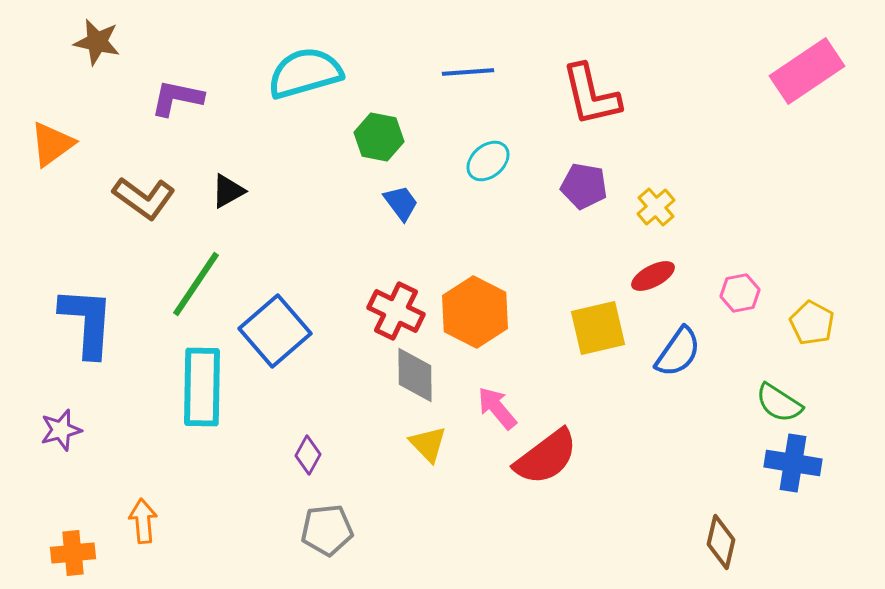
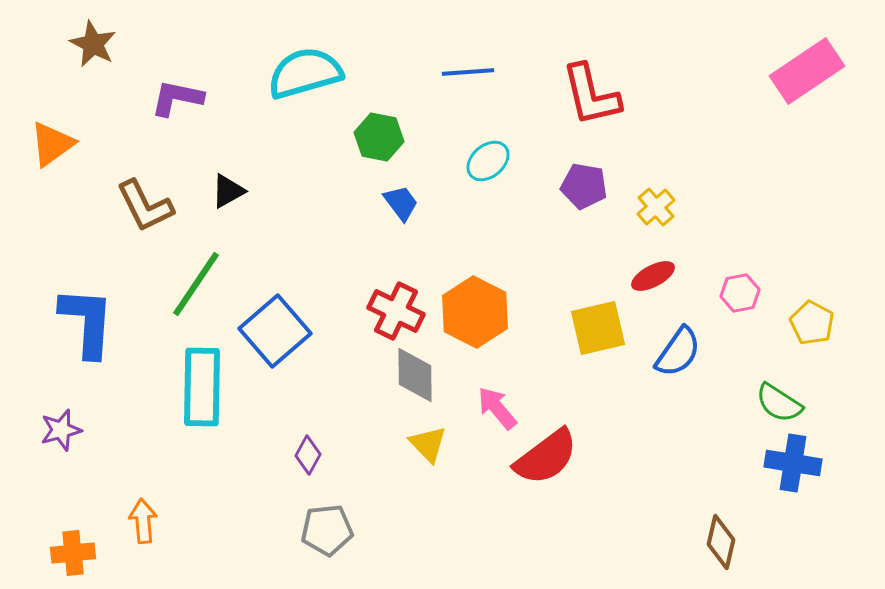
brown star: moved 4 px left, 2 px down; rotated 15 degrees clockwise
brown L-shape: moved 1 px right, 8 px down; rotated 28 degrees clockwise
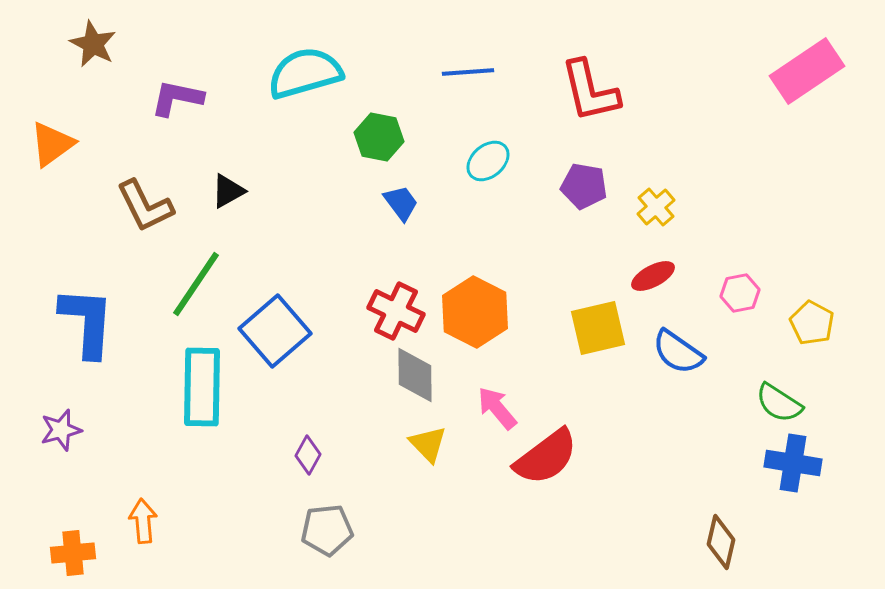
red L-shape: moved 1 px left, 4 px up
blue semicircle: rotated 90 degrees clockwise
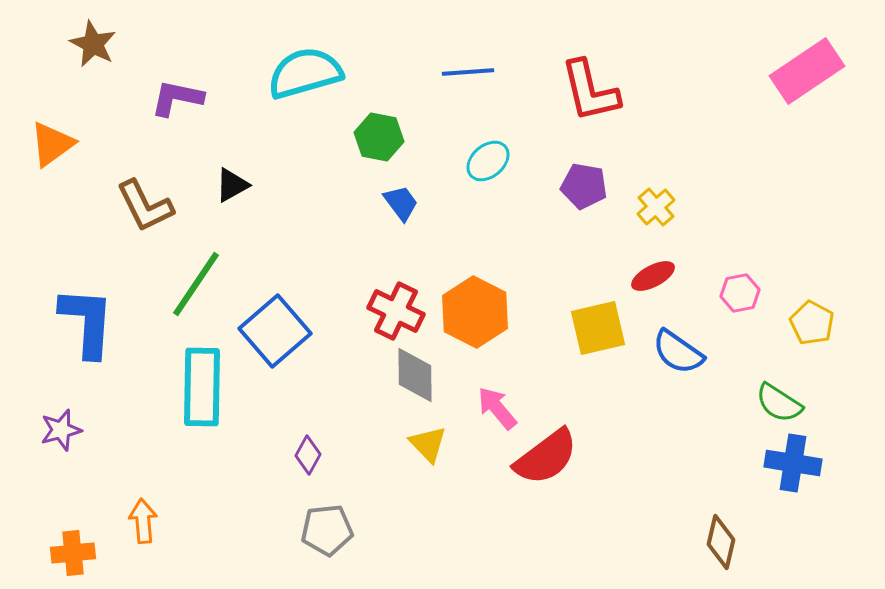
black triangle: moved 4 px right, 6 px up
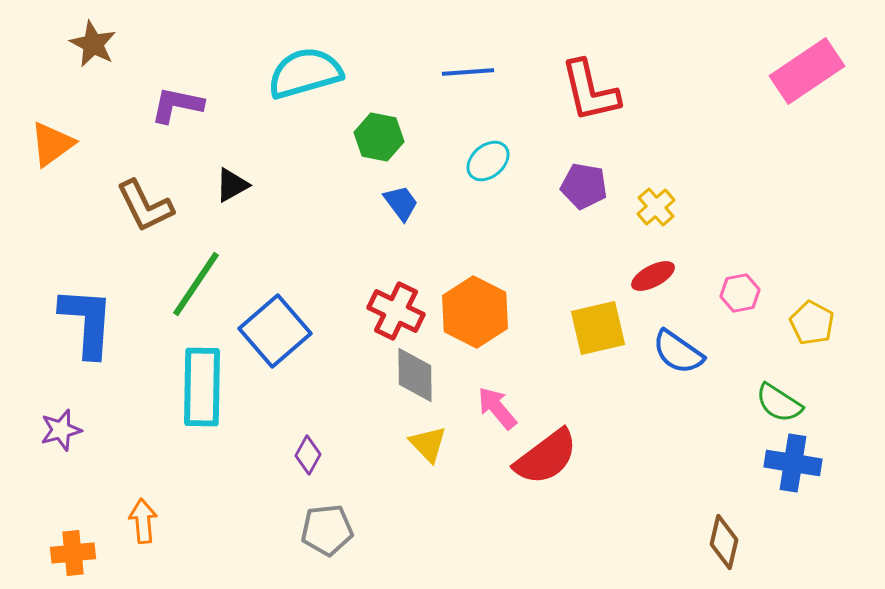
purple L-shape: moved 7 px down
brown diamond: moved 3 px right
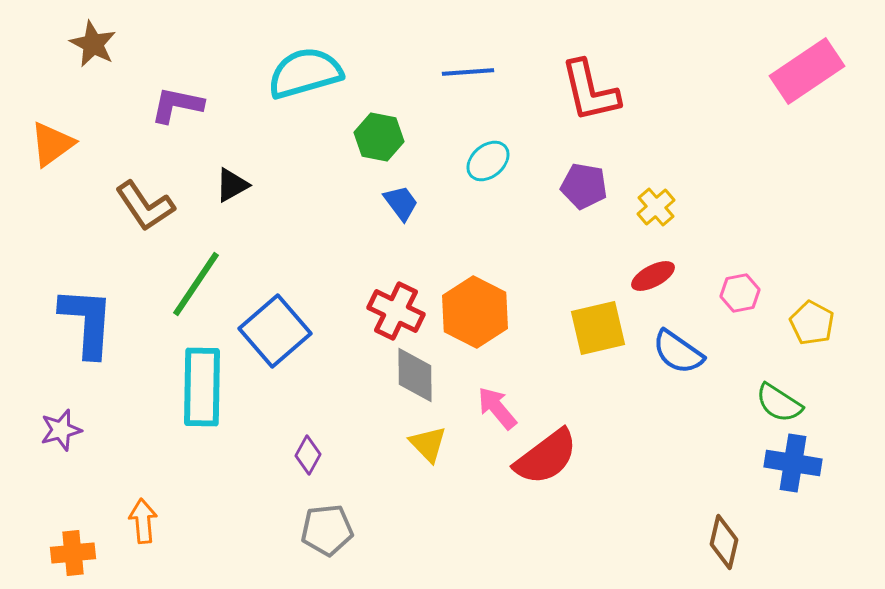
brown L-shape: rotated 8 degrees counterclockwise
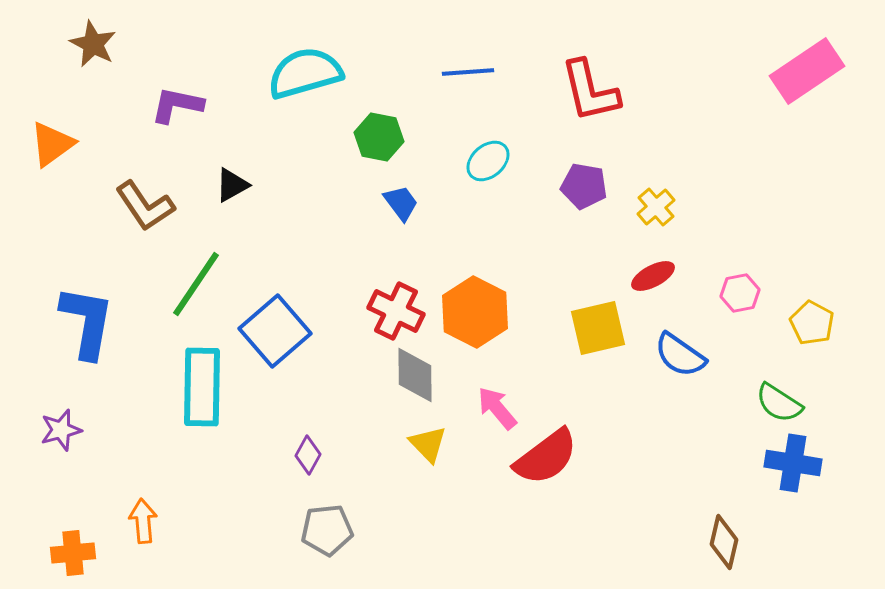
blue L-shape: rotated 6 degrees clockwise
blue semicircle: moved 2 px right, 3 px down
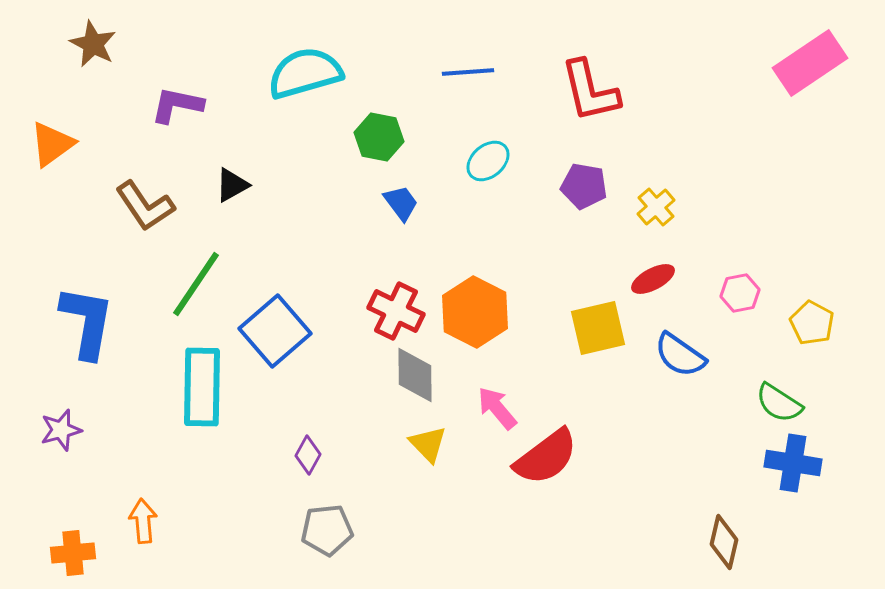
pink rectangle: moved 3 px right, 8 px up
red ellipse: moved 3 px down
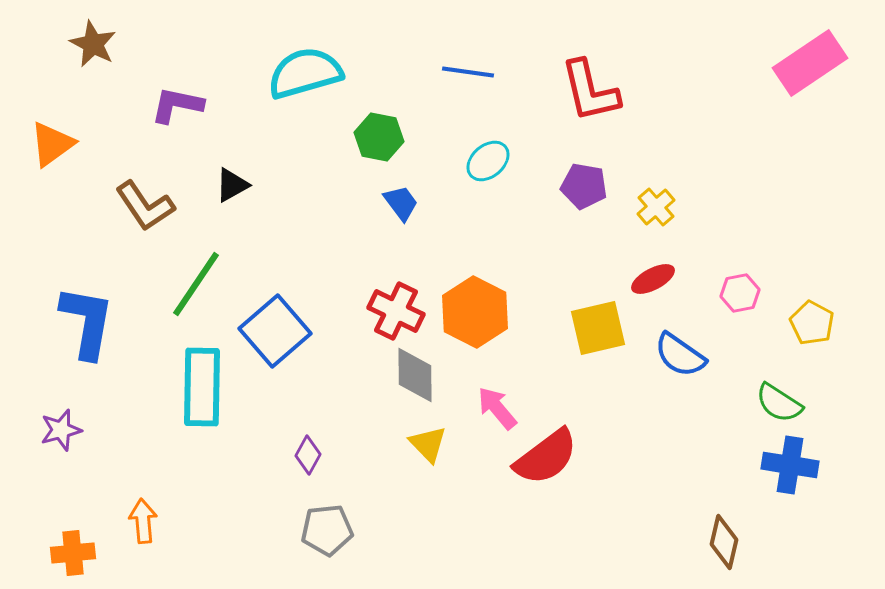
blue line: rotated 12 degrees clockwise
blue cross: moved 3 px left, 2 px down
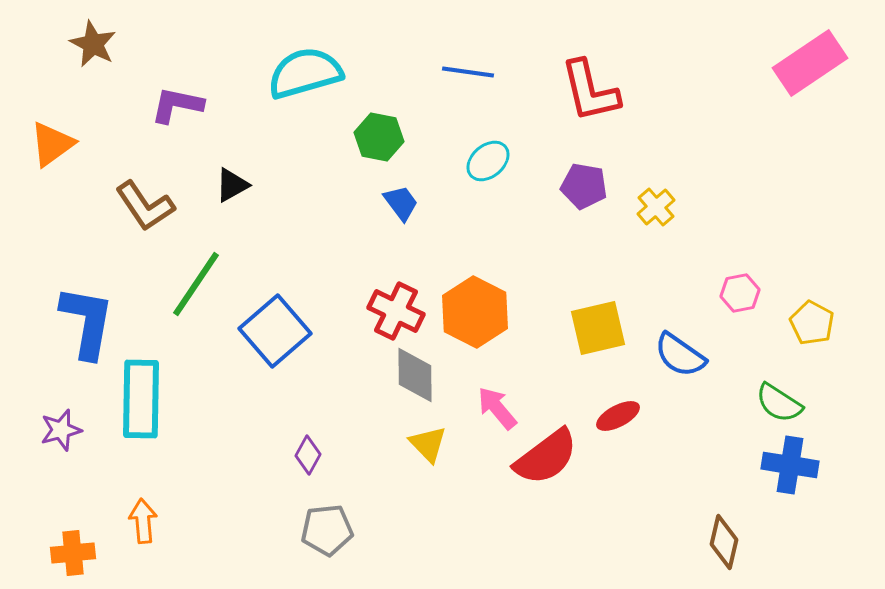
red ellipse: moved 35 px left, 137 px down
cyan rectangle: moved 61 px left, 12 px down
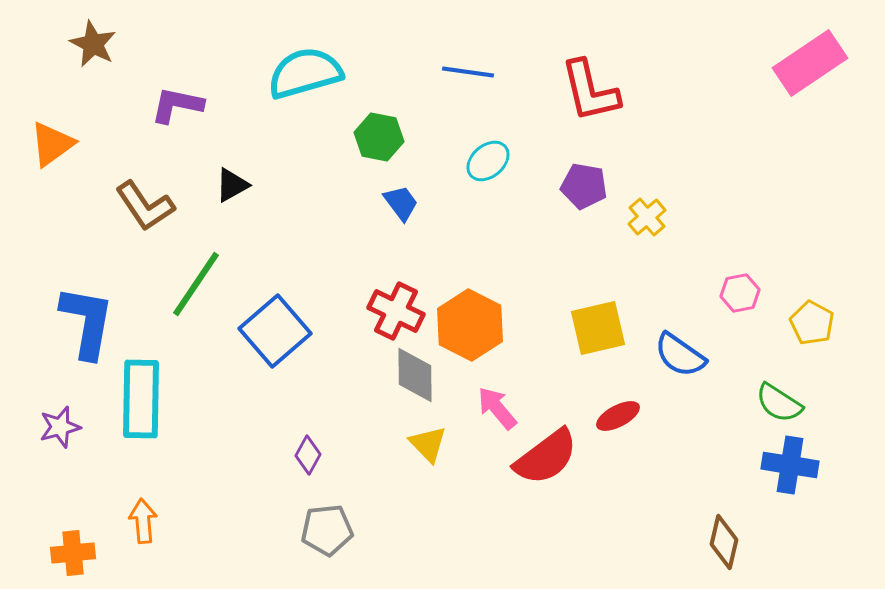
yellow cross: moved 9 px left, 10 px down
orange hexagon: moved 5 px left, 13 px down
purple star: moved 1 px left, 3 px up
